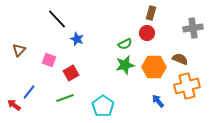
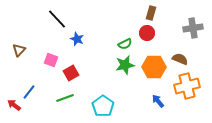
pink square: moved 2 px right
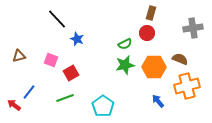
brown triangle: moved 6 px down; rotated 32 degrees clockwise
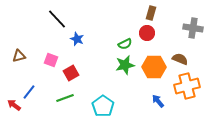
gray cross: rotated 18 degrees clockwise
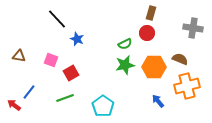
brown triangle: rotated 24 degrees clockwise
